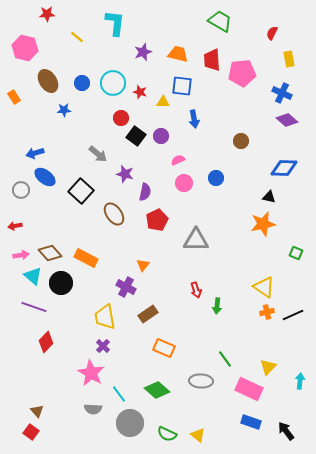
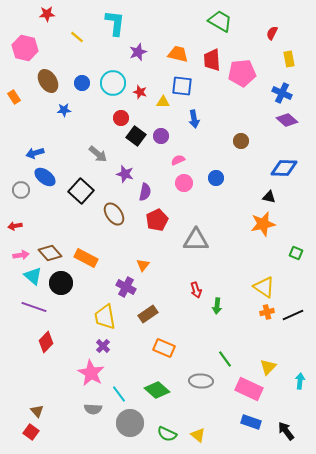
purple star at (143, 52): moved 5 px left
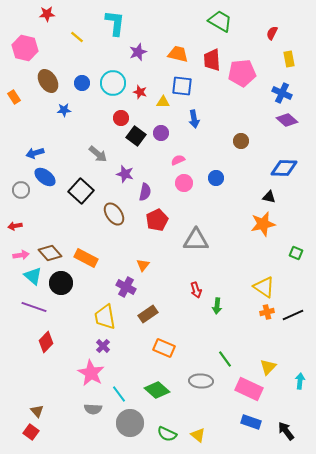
purple circle at (161, 136): moved 3 px up
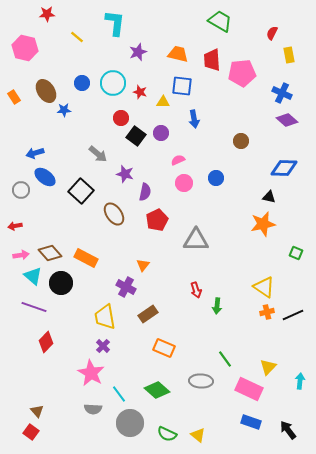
yellow rectangle at (289, 59): moved 4 px up
brown ellipse at (48, 81): moved 2 px left, 10 px down
black arrow at (286, 431): moved 2 px right, 1 px up
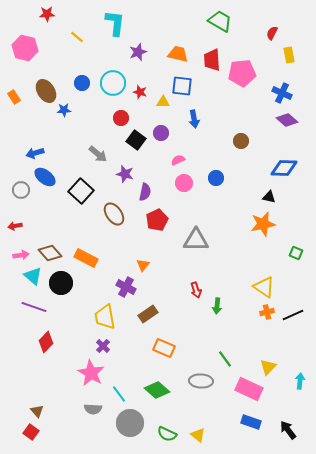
black square at (136, 136): moved 4 px down
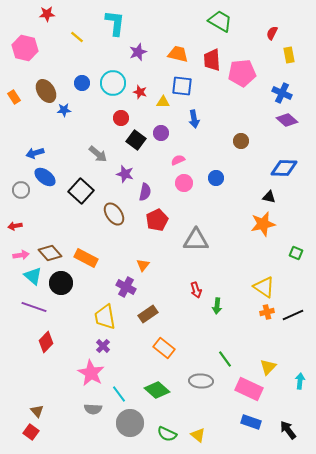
orange rectangle at (164, 348): rotated 15 degrees clockwise
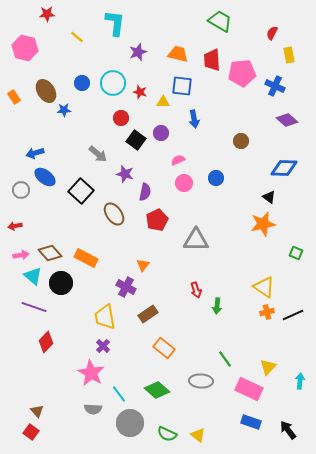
blue cross at (282, 93): moved 7 px left, 7 px up
black triangle at (269, 197): rotated 24 degrees clockwise
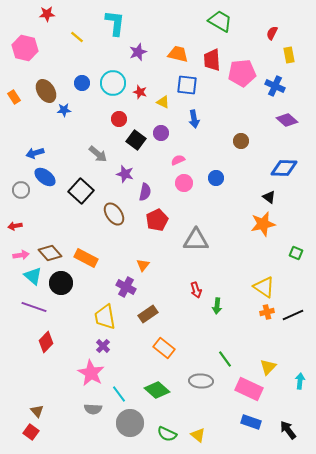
blue square at (182, 86): moved 5 px right, 1 px up
yellow triangle at (163, 102): rotated 24 degrees clockwise
red circle at (121, 118): moved 2 px left, 1 px down
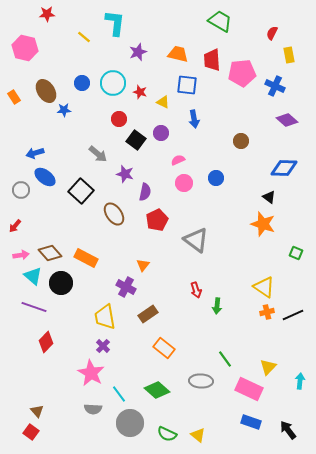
yellow line at (77, 37): moved 7 px right
orange star at (263, 224): rotated 30 degrees clockwise
red arrow at (15, 226): rotated 40 degrees counterclockwise
gray triangle at (196, 240): rotated 36 degrees clockwise
